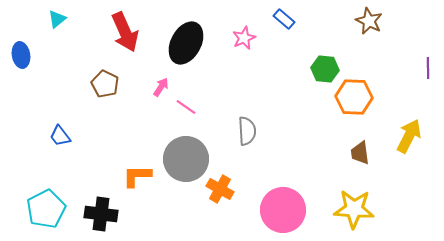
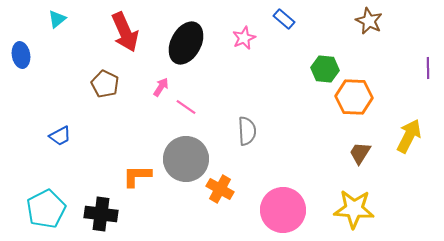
blue trapezoid: rotated 80 degrees counterclockwise
brown trapezoid: rotated 40 degrees clockwise
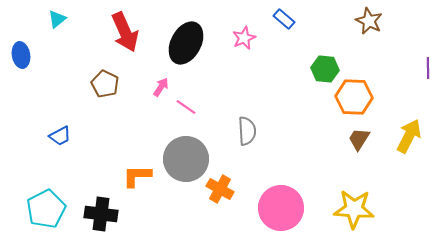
brown trapezoid: moved 1 px left, 14 px up
pink circle: moved 2 px left, 2 px up
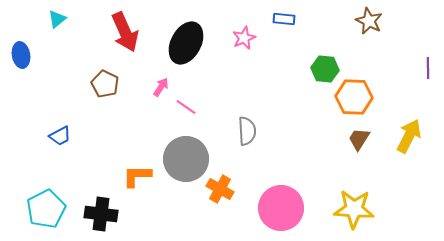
blue rectangle: rotated 35 degrees counterclockwise
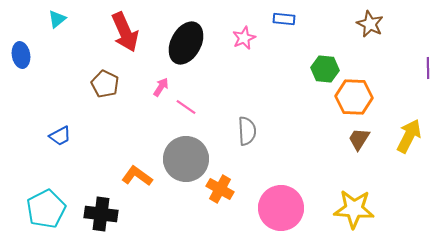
brown star: moved 1 px right, 3 px down
orange L-shape: rotated 36 degrees clockwise
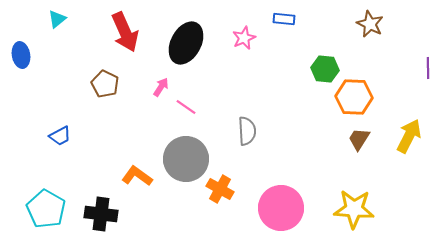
cyan pentagon: rotated 15 degrees counterclockwise
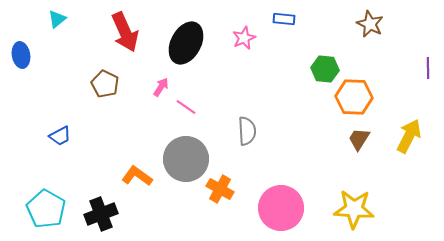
black cross: rotated 28 degrees counterclockwise
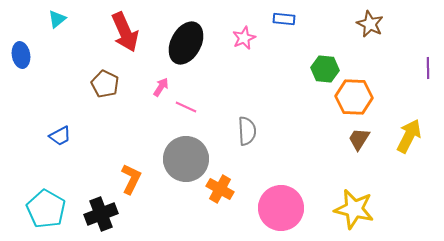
pink line: rotated 10 degrees counterclockwise
orange L-shape: moved 6 px left, 3 px down; rotated 80 degrees clockwise
yellow star: rotated 9 degrees clockwise
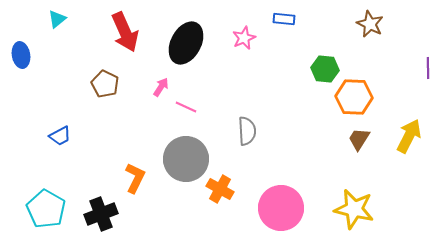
orange L-shape: moved 4 px right, 1 px up
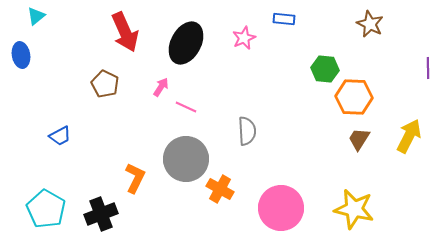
cyan triangle: moved 21 px left, 3 px up
